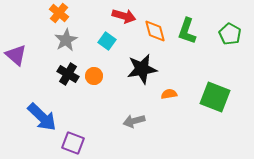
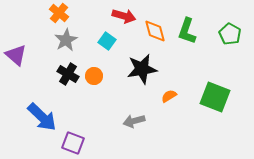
orange semicircle: moved 2 px down; rotated 21 degrees counterclockwise
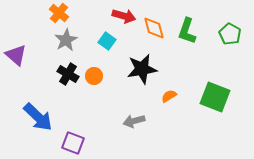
orange diamond: moved 1 px left, 3 px up
blue arrow: moved 4 px left
